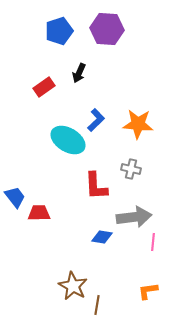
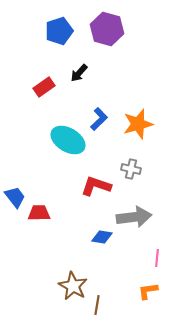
purple hexagon: rotated 12 degrees clockwise
black arrow: rotated 18 degrees clockwise
blue L-shape: moved 3 px right, 1 px up
orange star: rotated 20 degrees counterclockwise
red L-shape: rotated 112 degrees clockwise
pink line: moved 4 px right, 16 px down
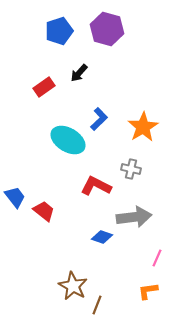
orange star: moved 5 px right, 3 px down; rotated 16 degrees counterclockwise
red L-shape: rotated 8 degrees clockwise
red trapezoid: moved 5 px right, 2 px up; rotated 40 degrees clockwise
blue diamond: rotated 10 degrees clockwise
pink line: rotated 18 degrees clockwise
brown line: rotated 12 degrees clockwise
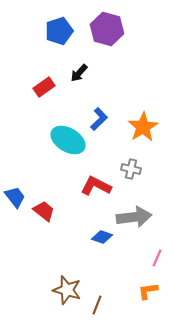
brown star: moved 6 px left, 4 px down; rotated 12 degrees counterclockwise
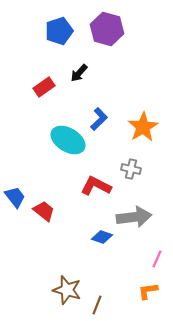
pink line: moved 1 px down
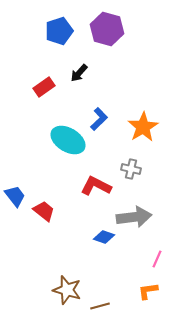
blue trapezoid: moved 1 px up
blue diamond: moved 2 px right
brown line: moved 3 px right, 1 px down; rotated 54 degrees clockwise
